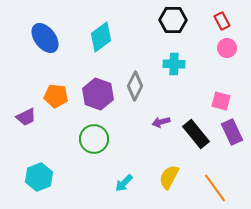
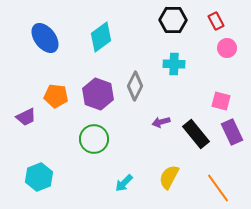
red rectangle: moved 6 px left
orange line: moved 3 px right
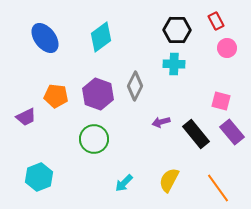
black hexagon: moved 4 px right, 10 px down
purple rectangle: rotated 15 degrees counterclockwise
yellow semicircle: moved 3 px down
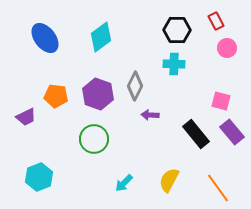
purple arrow: moved 11 px left, 7 px up; rotated 18 degrees clockwise
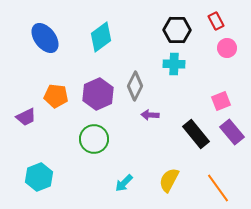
purple hexagon: rotated 16 degrees clockwise
pink square: rotated 36 degrees counterclockwise
